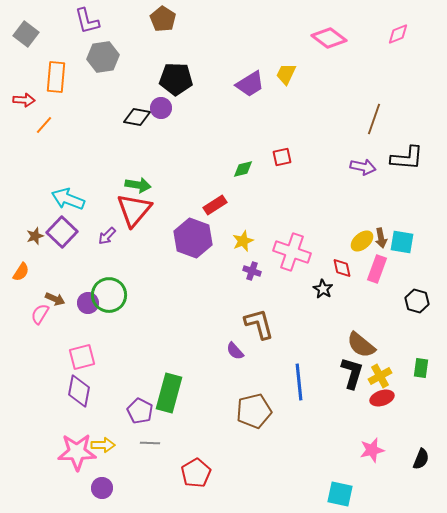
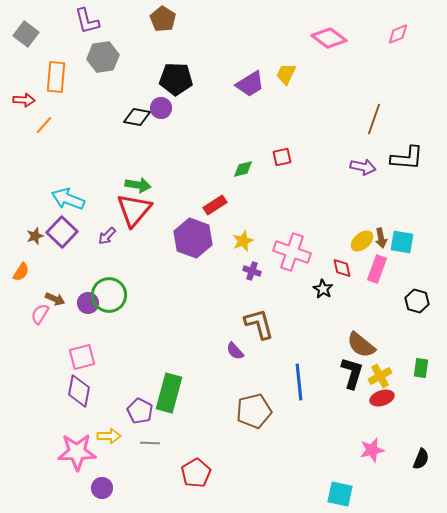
yellow arrow at (103, 445): moved 6 px right, 9 px up
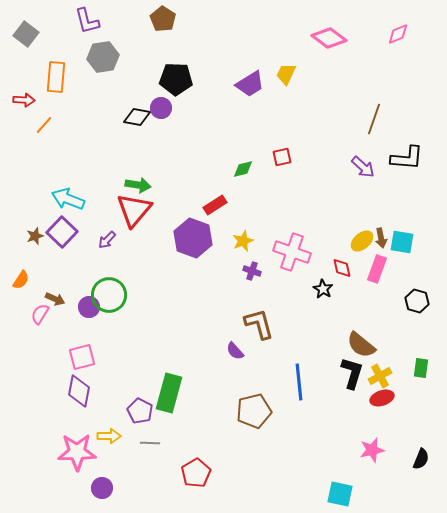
purple arrow at (363, 167): rotated 30 degrees clockwise
purple arrow at (107, 236): moved 4 px down
orange semicircle at (21, 272): moved 8 px down
purple circle at (88, 303): moved 1 px right, 4 px down
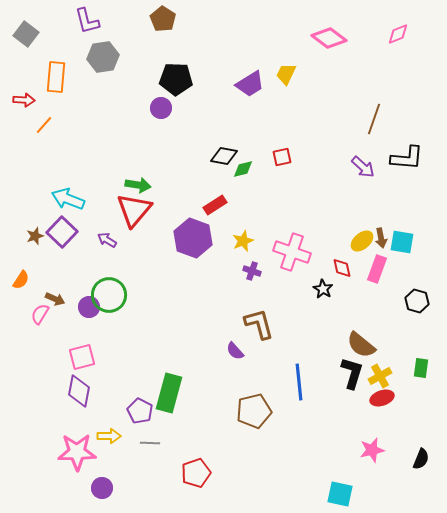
black diamond at (137, 117): moved 87 px right, 39 px down
purple arrow at (107, 240): rotated 78 degrees clockwise
red pentagon at (196, 473): rotated 12 degrees clockwise
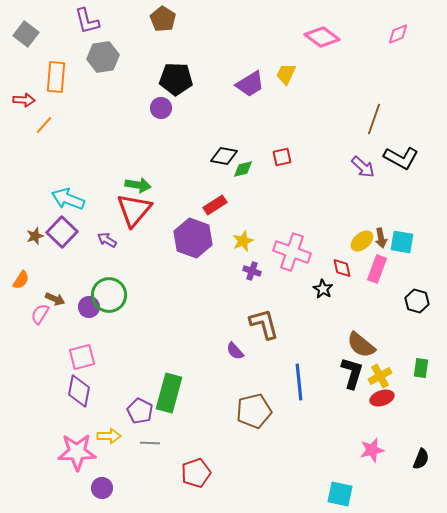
pink diamond at (329, 38): moved 7 px left, 1 px up
black L-shape at (407, 158): moved 6 px left; rotated 24 degrees clockwise
brown L-shape at (259, 324): moved 5 px right
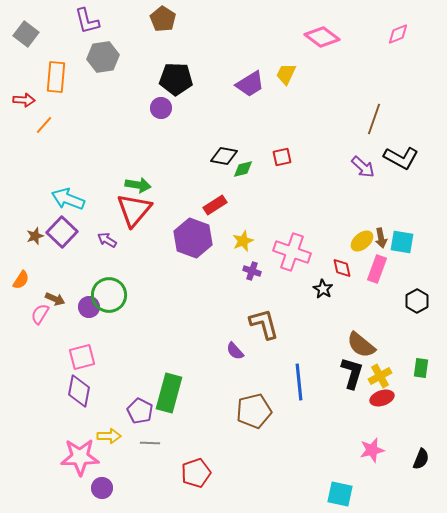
black hexagon at (417, 301): rotated 15 degrees clockwise
pink star at (77, 452): moved 3 px right, 5 px down
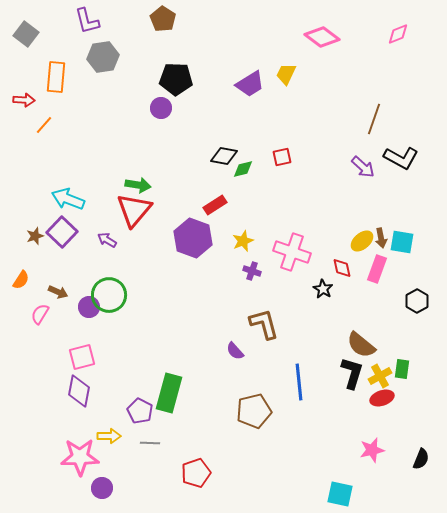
brown arrow at (55, 299): moved 3 px right, 7 px up
green rectangle at (421, 368): moved 19 px left, 1 px down
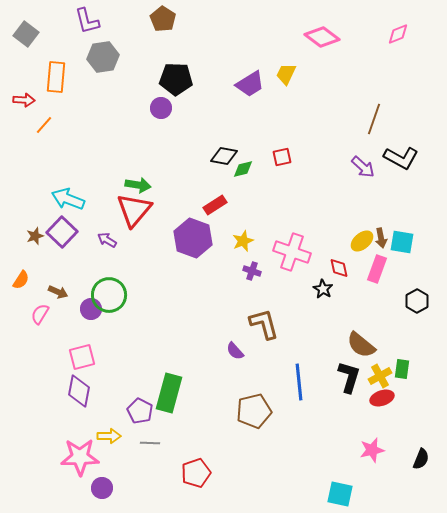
red diamond at (342, 268): moved 3 px left
purple circle at (89, 307): moved 2 px right, 2 px down
black L-shape at (352, 373): moved 3 px left, 4 px down
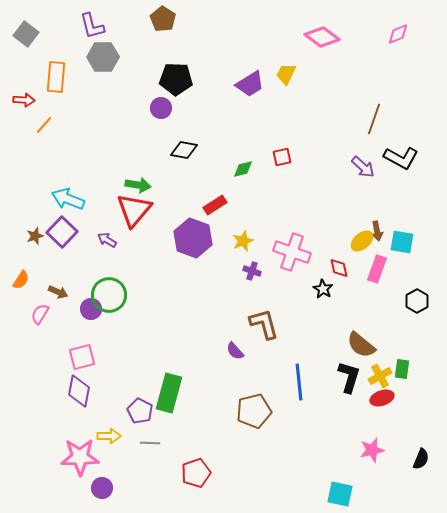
purple L-shape at (87, 21): moved 5 px right, 5 px down
gray hexagon at (103, 57): rotated 8 degrees clockwise
black diamond at (224, 156): moved 40 px left, 6 px up
brown arrow at (381, 238): moved 4 px left, 7 px up
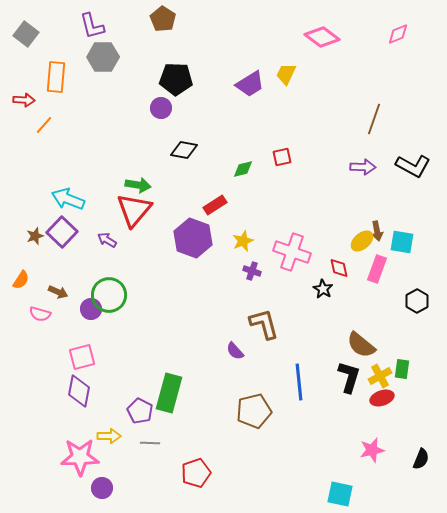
black L-shape at (401, 158): moved 12 px right, 8 px down
purple arrow at (363, 167): rotated 40 degrees counterclockwise
pink semicircle at (40, 314): rotated 105 degrees counterclockwise
